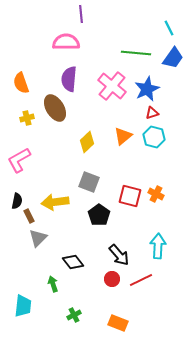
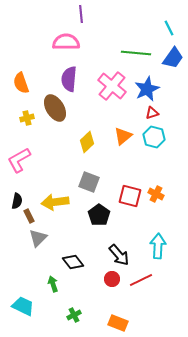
cyan trapezoid: rotated 70 degrees counterclockwise
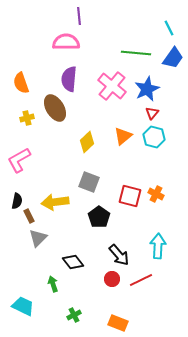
purple line: moved 2 px left, 2 px down
red triangle: rotated 32 degrees counterclockwise
black pentagon: moved 2 px down
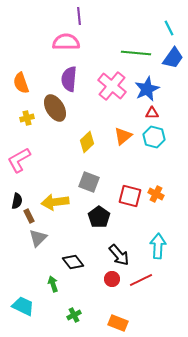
red triangle: rotated 48 degrees clockwise
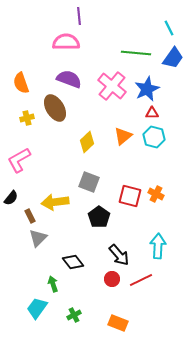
purple semicircle: rotated 105 degrees clockwise
black semicircle: moved 6 px left, 3 px up; rotated 28 degrees clockwise
brown rectangle: moved 1 px right
cyan trapezoid: moved 14 px right, 2 px down; rotated 80 degrees counterclockwise
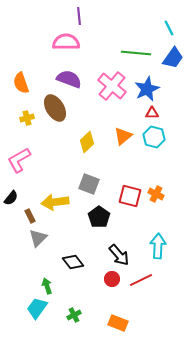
gray square: moved 2 px down
green arrow: moved 6 px left, 2 px down
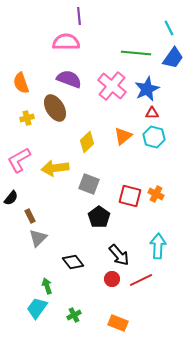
yellow arrow: moved 34 px up
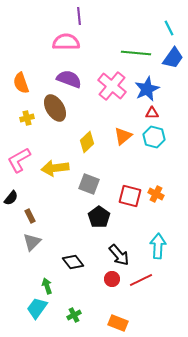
gray triangle: moved 6 px left, 4 px down
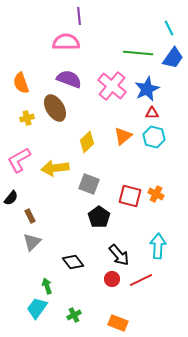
green line: moved 2 px right
